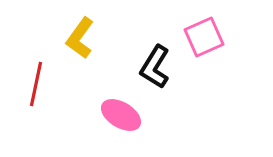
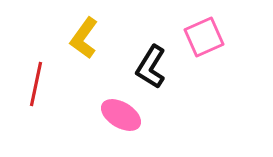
yellow L-shape: moved 4 px right
black L-shape: moved 4 px left
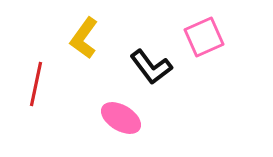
black L-shape: rotated 69 degrees counterclockwise
pink ellipse: moved 3 px down
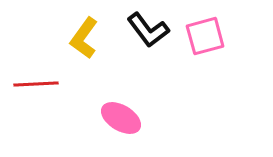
pink square: moved 1 px right, 1 px up; rotated 9 degrees clockwise
black L-shape: moved 3 px left, 37 px up
red line: rotated 75 degrees clockwise
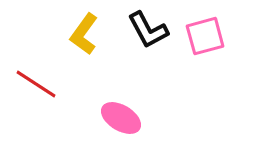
black L-shape: rotated 9 degrees clockwise
yellow L-shape: moved 4 px up
red line: rotated 36 degrees clockwise
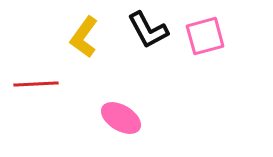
yellow L-shape: moved 3 px down
red line: rotated 36 degrees counterclockwise
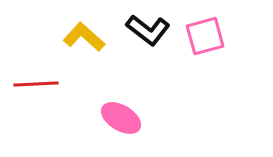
black L-shape: rotated 24 degrees counterclockwise
yellow L-shape: rotated 96 degrees clockwise
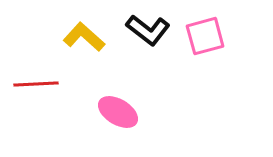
pink ellipse: moved 3 px left, 6 px up
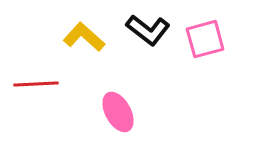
pink square: moved 3 px down
pink ellipse: rotated 30 degrees clockwise
